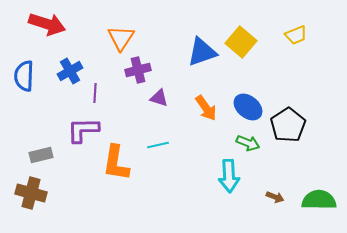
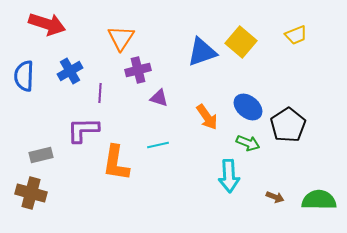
purple line: moved 5 px right
orange arrow: moved 1 px right, 9 px down
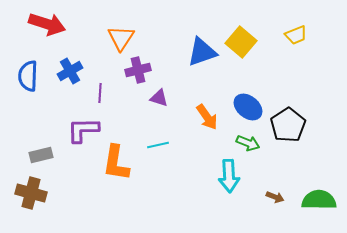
blue semicircle: moved 4 px right
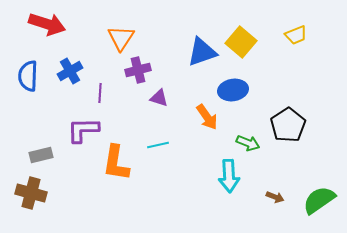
blue ellipse: moved 15 px left, 17 px up; rotated 48 degrees counterclockwise
green semicircle: rotated 36 degrees counterclockwise
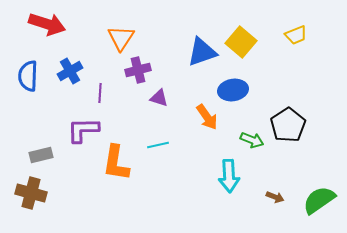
green arrow: moved 4 px right, 3 px up
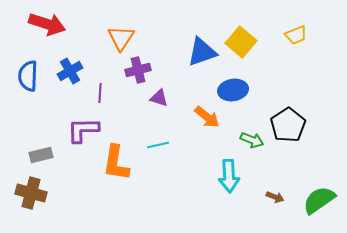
orange arrow: rotated 16 degrees counterclockwise
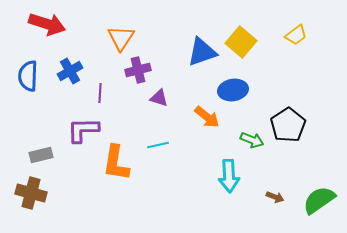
yellow trapezoid: rotated 15 degrees counterclockwise
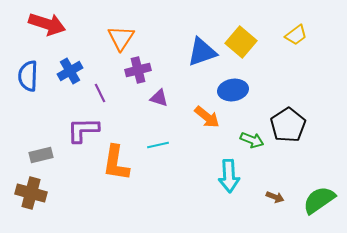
purple line: rotated 30 degrees counterclockwise
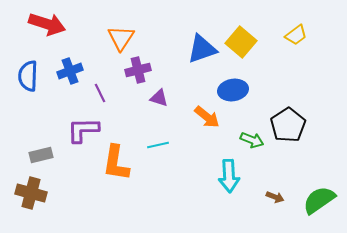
blue triangle: moved 3 px up
blue cross: rotated 10 degrees clockwise
